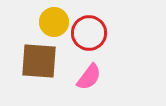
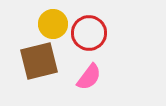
yellow circle: moved 1 px left, 2 px down
brown square: rotated 18 degrees counterclockwise
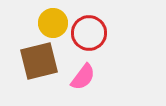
yellow circle: moved 1 px up
pink semicircle: moved 6 px left
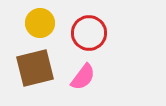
yellow circle: moved 13 px left
brown square: moved 4 px left, 7 px down
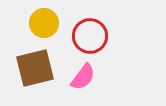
yellow circle: moved 4 px right
red circle: moved 1 px right, 3 px down
